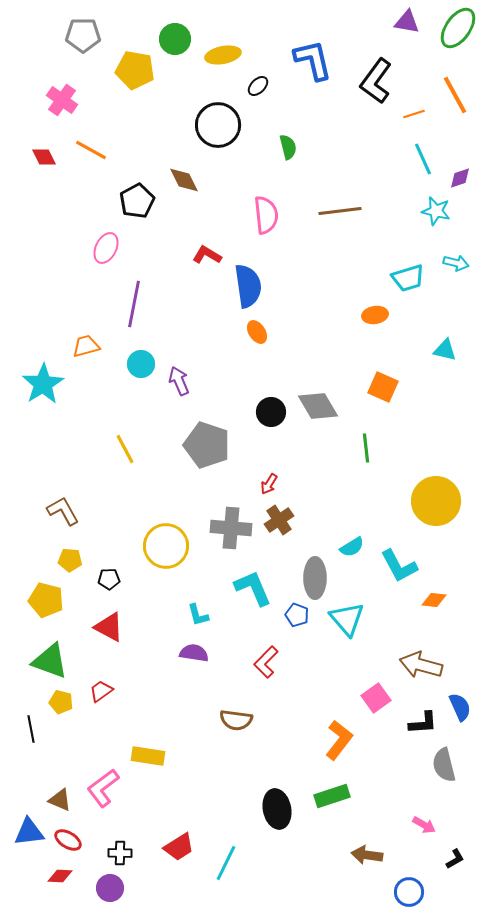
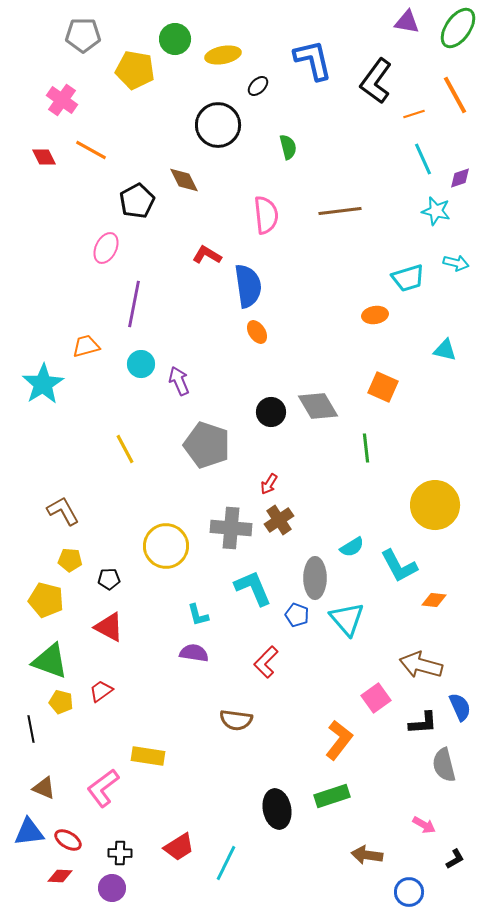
yellow circle at (436, 501): moved 1 px left, 4 px down
brown triangle at (60, 800): moved 16 px left, 12 px up
purple circle at (110, 888): moved 2 px right
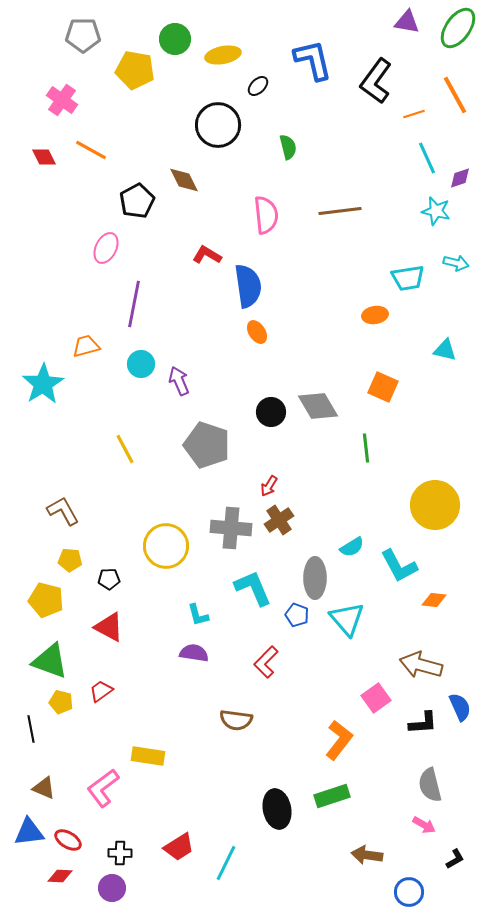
cyan line at (423, 159): moved 4 px right, 1 px up
cyan trapezoid at (408, 278): rotated 8 degrees clockwise
red arrow at (269, 484): moved 2 px down
gray semicircle at (444, 765): moved 14 px left, 20 px down
